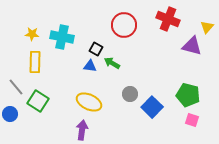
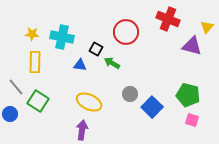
red circle: moved 2 px right, 7 px down
blue triangle: moved 10 px left, 1 px up
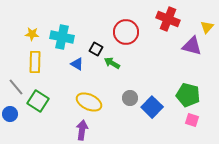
blue triangle: moved 3 px left, 1 px up; rotated 24 degrees clockwise
gray circle: moved 4 px down
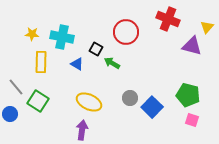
yellow rectangle: moved 6 px right
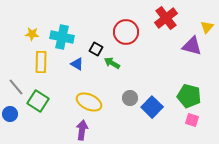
red cross: moved 2 px left, 1 px up; rotated 30 degrees clockwise
green pentagon: moved 1 px right, 1 px down
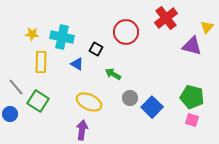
green arrow: moved 1 px right, 11 px down
green pentagon: moved 3 px right, 1 px down
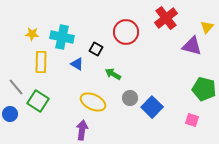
green pentagon: moved 12 px right, 8 px up
yellow ellipse: moved 4 px right
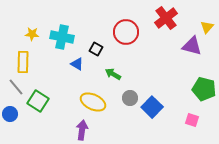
yellow rectangle: moved 18 px left
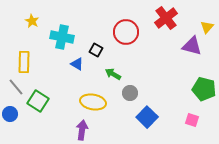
yellow star: moved 13 px up; rotated 24 degrees clockwise
black square: moved 1 px down
yellow rectangle: moved 1 px right
gray circle: moved 5 px up
yellow ellipse: rotated 15 degrees counterclockwise
blue square: moved 5 px left, 10 px down
